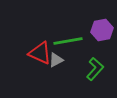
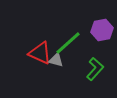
green line: moved 2 px down; rotated 32 degrees counterclockwise
gray triangle: rotated 42 degrees clockwise
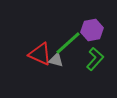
purple hexagon: moved 10 px left
red triangle: moved 1 px down
green L-shape: moved 10 px up
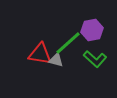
red triangle: rotated 15 degrees counterclockwise
green L-shape: rotated 90 degrees clockwise
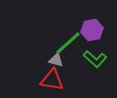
red triangle: moved 12 px right, 26 px down
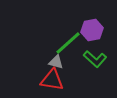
gray triangle: moved 2 px down
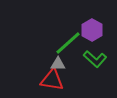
purple hexagon: rotated 20 degrees counterclockwise
gray triangle: moved 2 px right, 2 px down; rotated 14 degrees counterclockwise
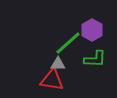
green L-shape: rotated 40 degrees counterclockwise
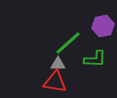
purple hexagon: moved 11 px right, 4 px up; rotated 20 degrees clockwise
red triangle: moved 3 px right, 2 px down
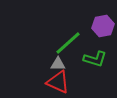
green L-shape: rotated 15 degrees clockwise
red triangle: moved 3 px right; rotated 15 degrees clockwise
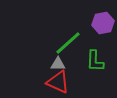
purple hexagon: moved 3 px up
green L-shape: moved 2 px down; rotated 75 degrees clockwise
